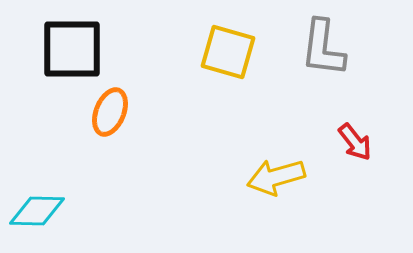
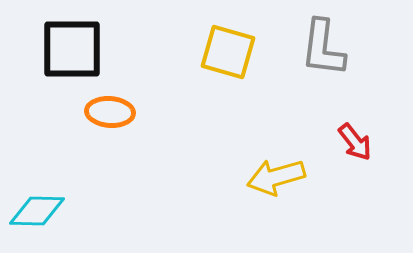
orange ellipse: rotated 72 degrees clockwise
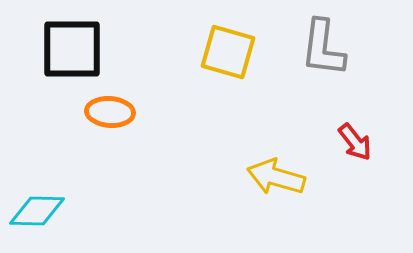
yellow arrow: rotated 32 degrees clockwise
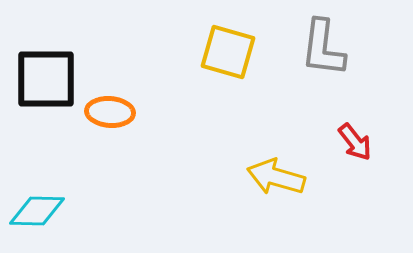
black square: moved 26 px left, 30 px down
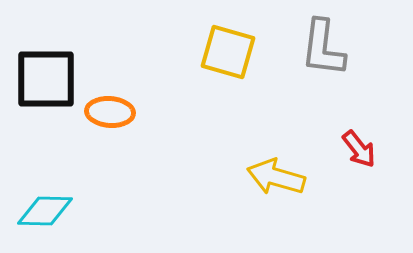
red arrow: moved 4 px right, 7 px down
cyan diamond: moved 8 px right
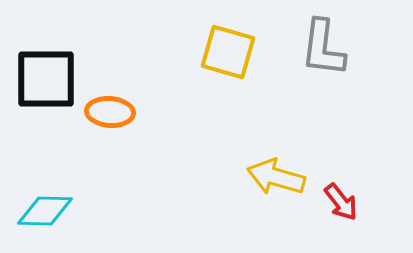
red arrow: moved 18 px left, 53 px down
